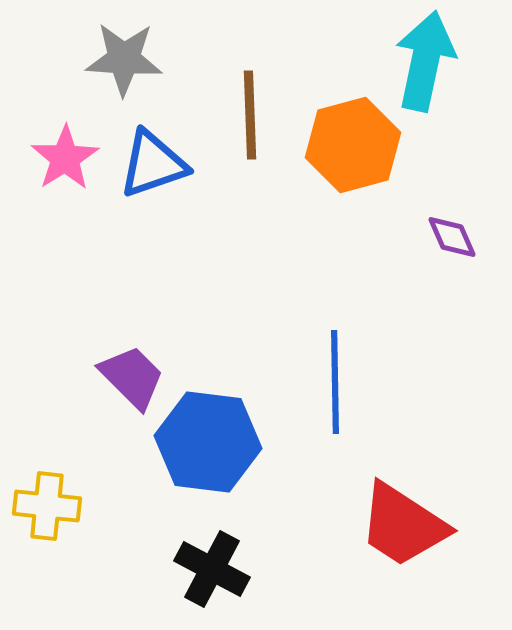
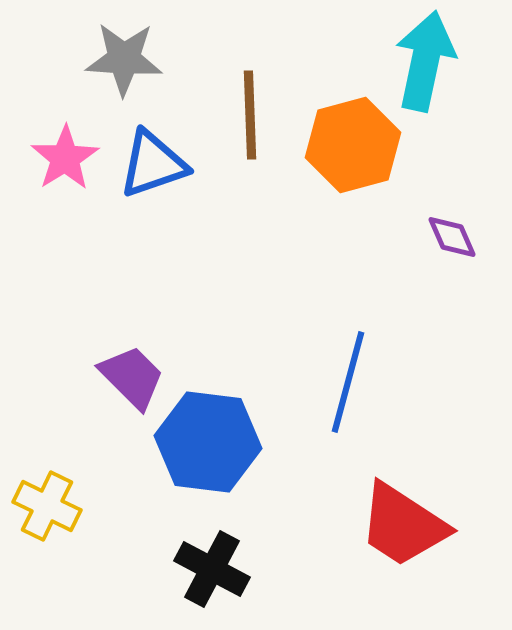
blue line: moved 13 px right; rotated 16 degrees clockwise
yellow cross: rotated 20 degrees clockwise
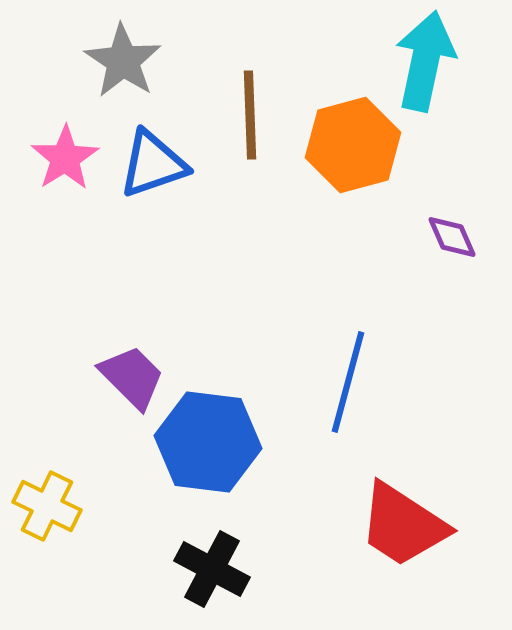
gray star: moved 1 px left, 2 px down; rotated 30 degrees clockwise
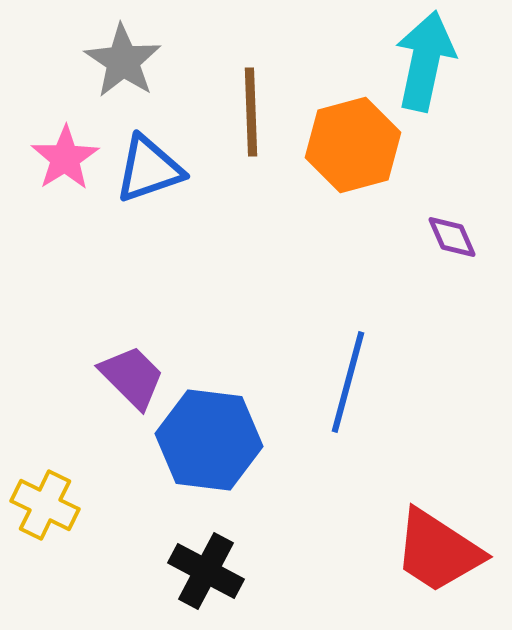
brown line: moved 1 px right, 3 px up
blue triangle: moved 4 px left, 5 px down
blue hexagon: moved 1 px right, 2 px up
yellow cross: moved 2 px left, 1 px up
red trapezoid: moved 35 px right, 26 px down
black cross: moved 6 px left, 2 px down
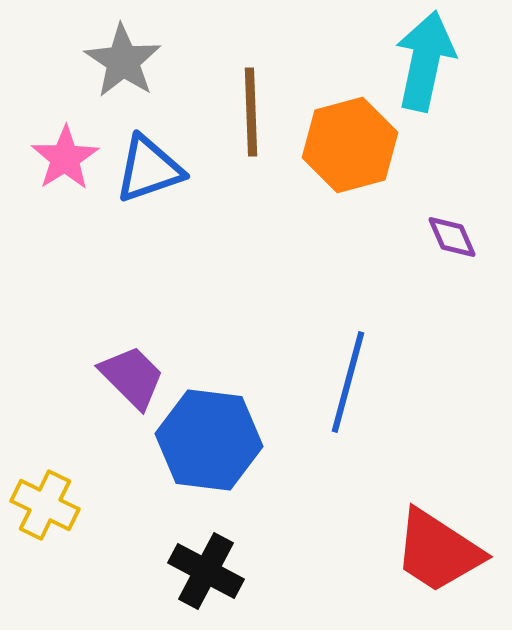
orange hexagon: moved 3 px left
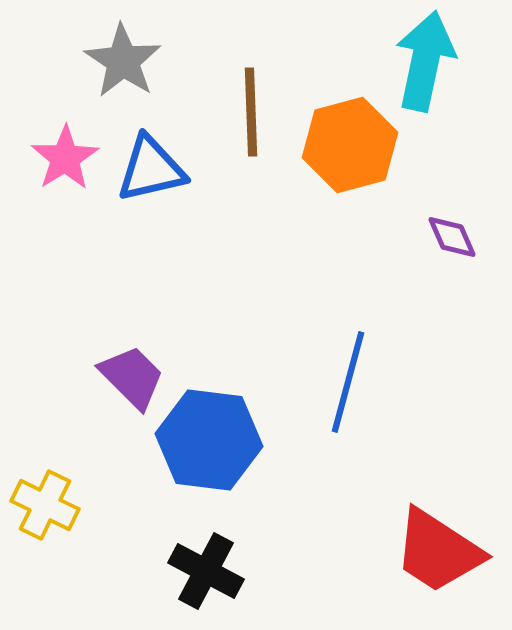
blue triangle: moved 2 px right; rotated 6 degrees clockwise
